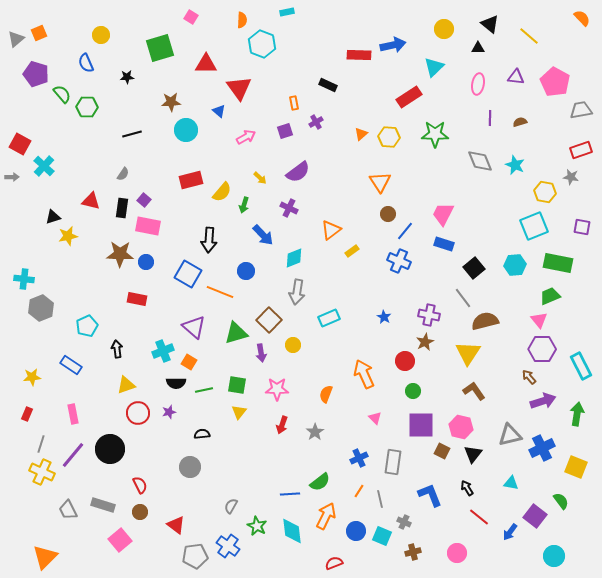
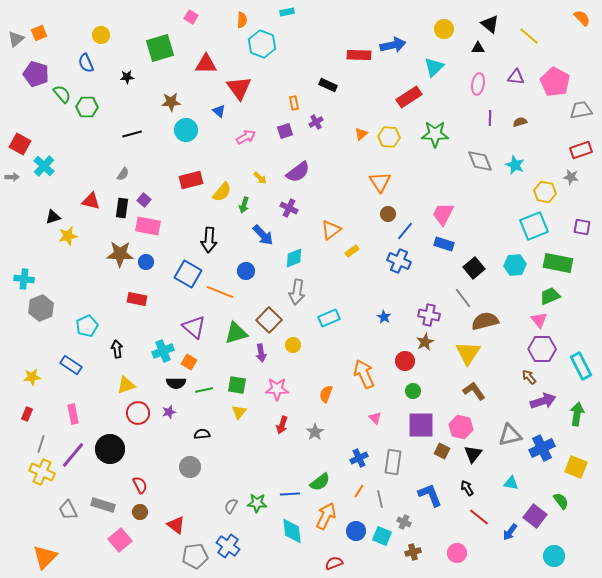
green star at (257, 526): moved 23 px up; rotated 24 degrees counterclockwise
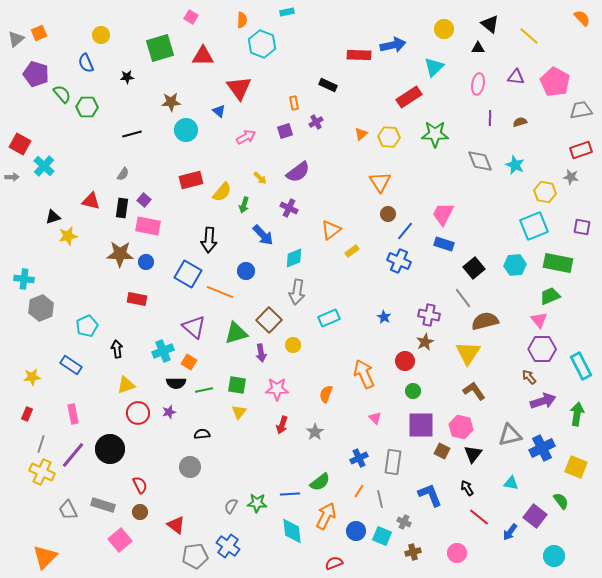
red triangle at (206, 64): moved 3 px left, 8 px up
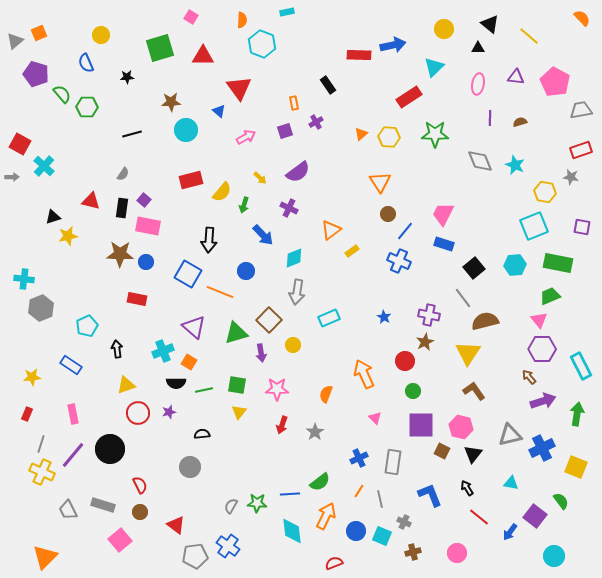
gray triangle at (16, 39): moved 1 px left, 2 px down
black rectangle at (328, 85): rotated 30 degrees clockwise
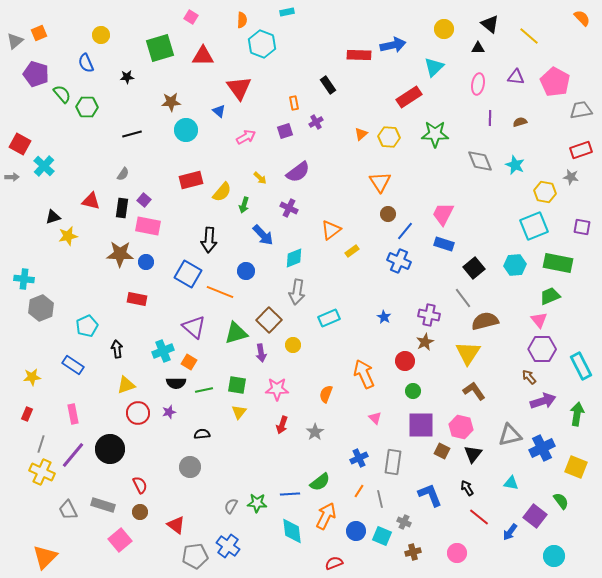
blue rectangle at (71, 365): moved 2 px right
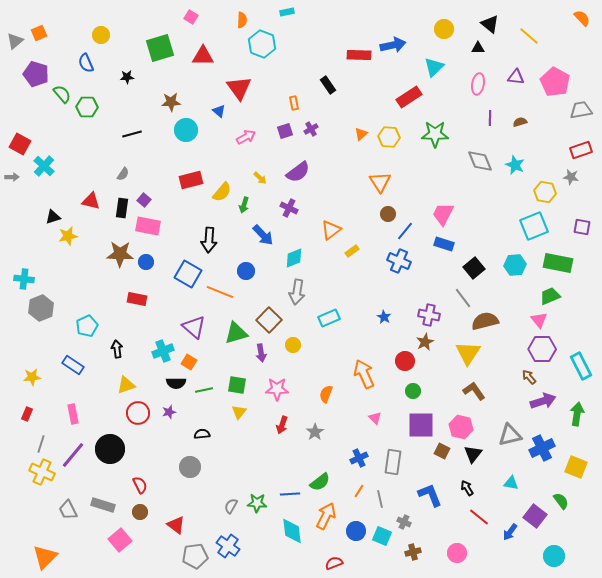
purple cross at (316, 122): moved 5 px left, 7 px down
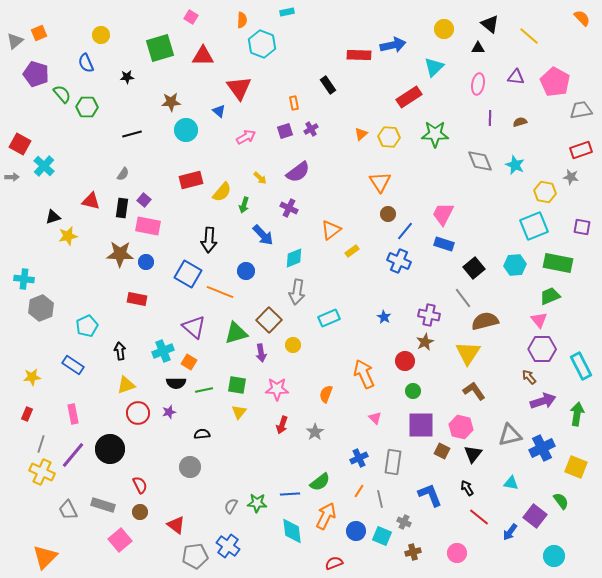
black arrow at (117, 349): moved 3 px right, 2 px down
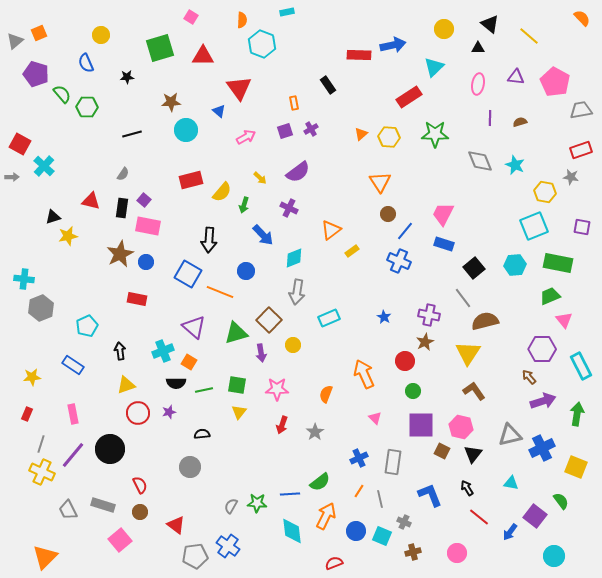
brown star at (120, 254): rotated 28 degrees counterclockwise
pink triangle at (539, 320): moved 25 px right
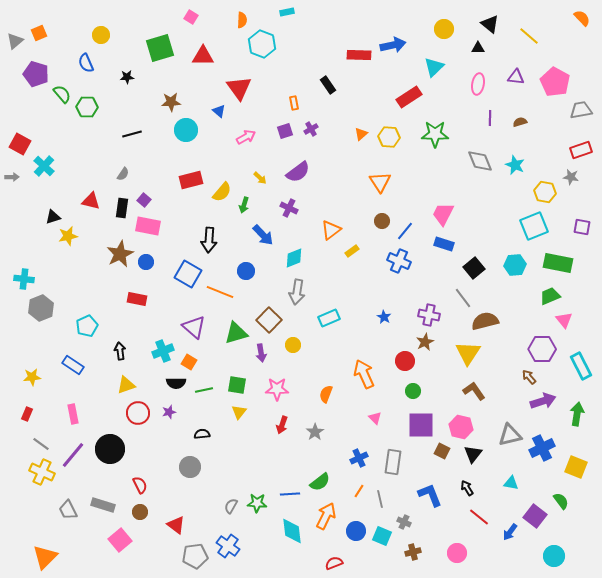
brown circle at (388, 214): moved 6 px left, 7 px down
gray line at (41, 444): rotated 72 degrees counterclockwise
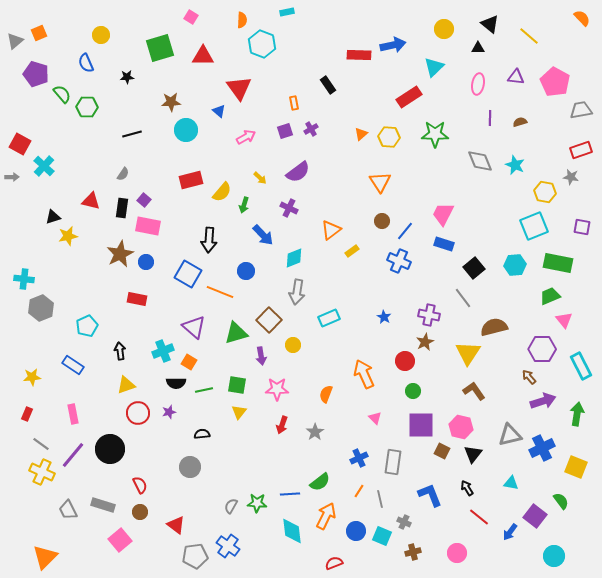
brown semicircle at (485, 321): moved 9 px right, 6 px down
purple arrow at (261, 353): moved 3 px down
